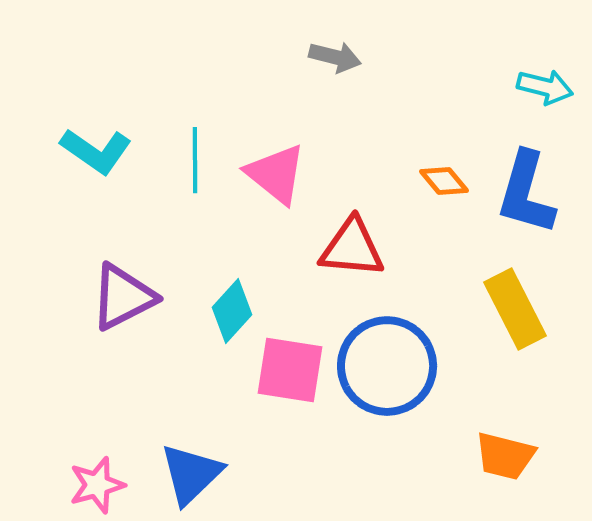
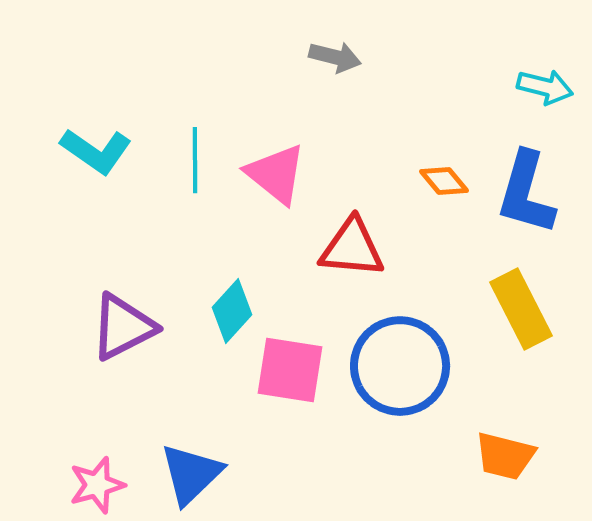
purple triangle: moved 30 px down
yellow rectangle: moved 6 px right
blue circle: moved 13 px right
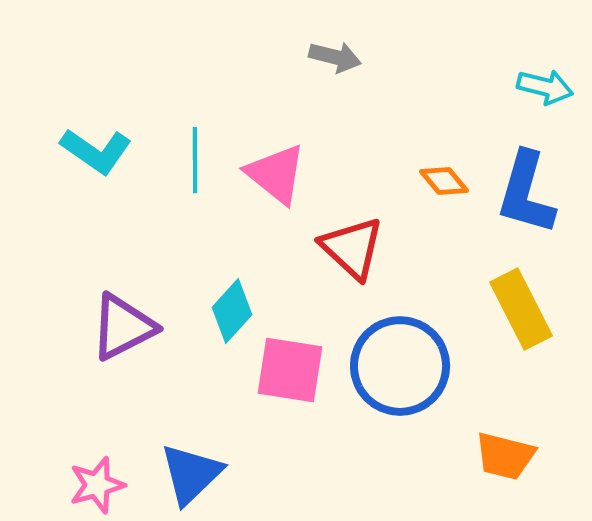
red triangle: rotated 38 degrees clockwise
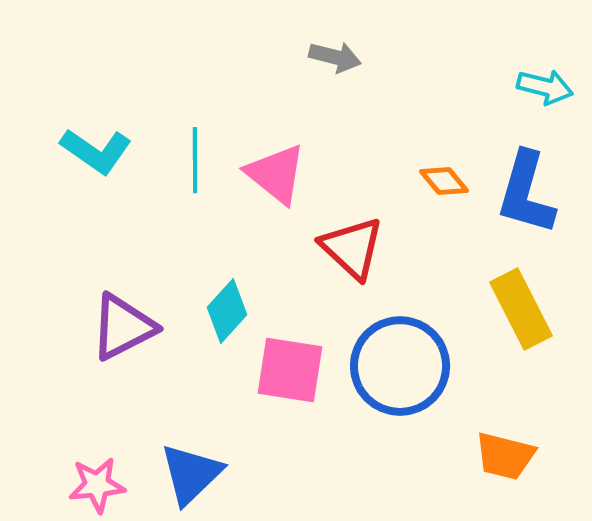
cyan diamond: moved 5 px left
pink star: rotated 10 degrees clockwise
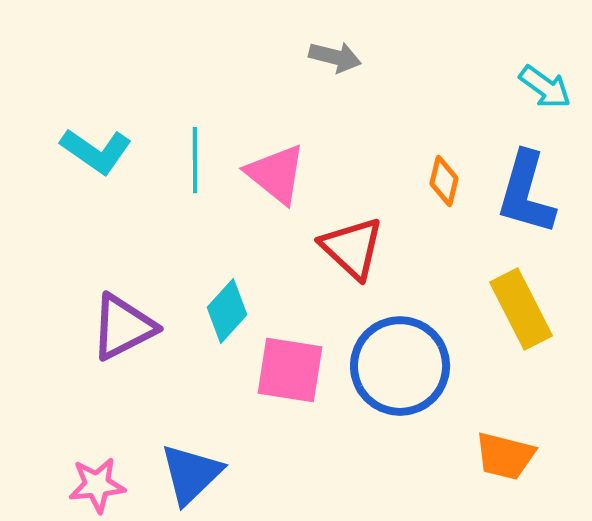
cyan arrow: rotated 22 degrees clockwise
orange diamond: rotated 54 degrees clockwise
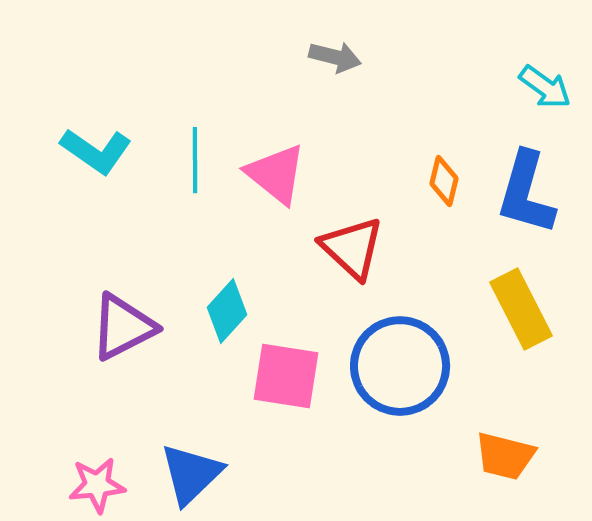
pink square: moved 4 px left, 6 px down
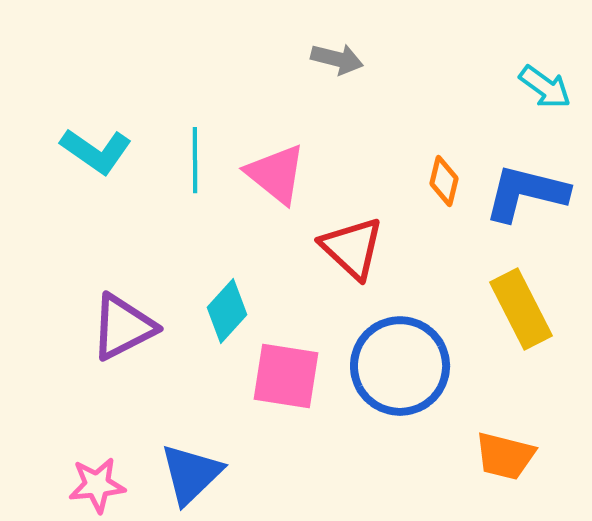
gray arrow: moved 2 px right, 2 px down
blue L-shape: rotated 88 degrees clockwise
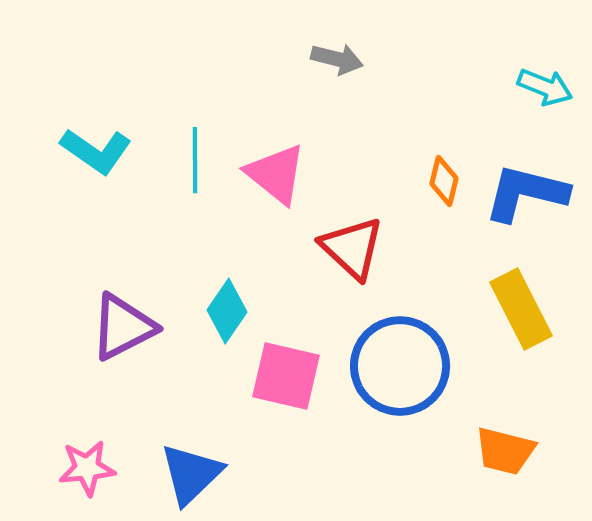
cyan arrow: rotated 14 degrees counterclockwise
cyan diamond: rotated 8 degrees counterclockwise
pink square: rotated 4 degrees clockwise
orange trapezoid: moved 5 px up
pink star: moved 10 px left, 17 px up
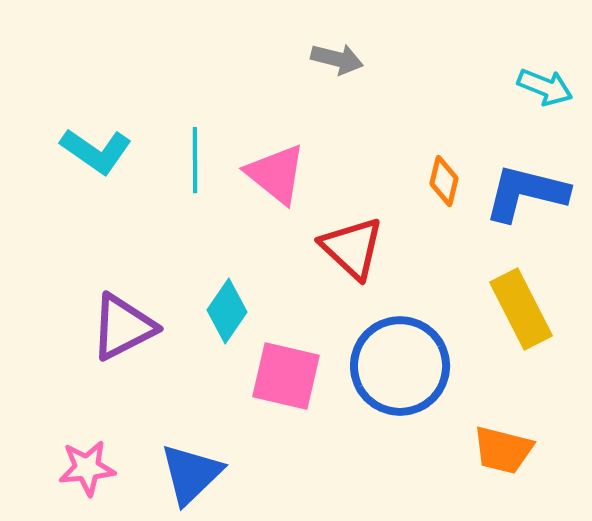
orange trapezoid: moved 2 px left, 1 px up
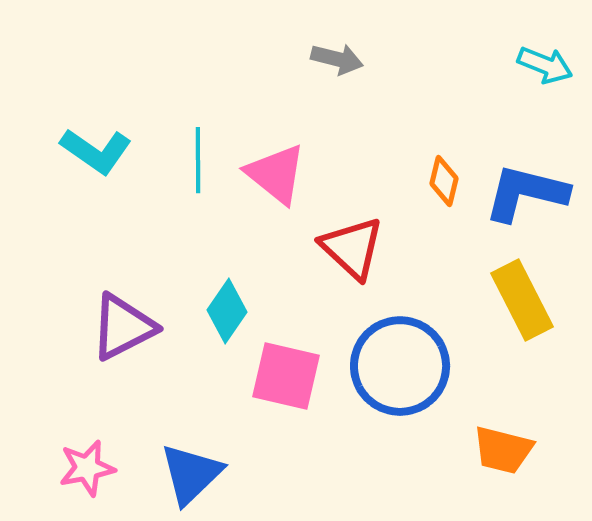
cyan arrow: moved 22 px up
cyan line: moved 3 px right
yellow rectangle: moved 1 px right, 9 px up
pink star: rotated 6 degrees counterclockwise
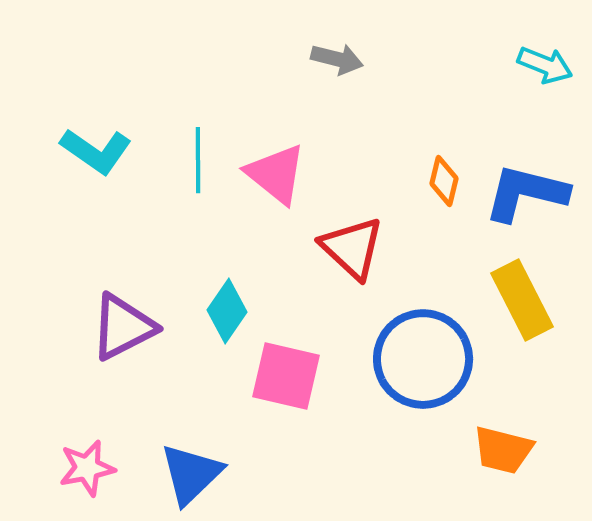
blue circle: moved 23 px right, 7 px up
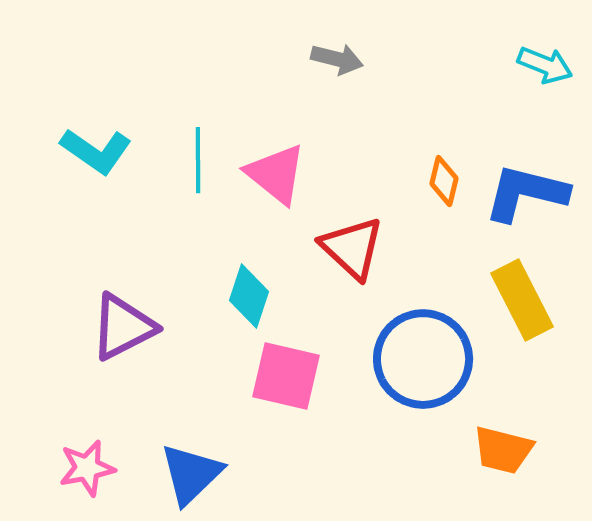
cyan diamond: moved 22 px right, 15 px up; rotated 16 degrees counterclockwise
